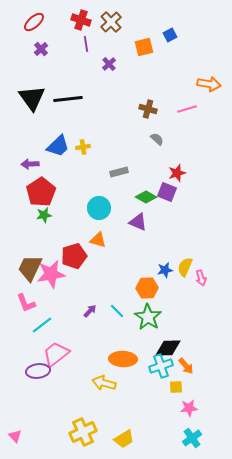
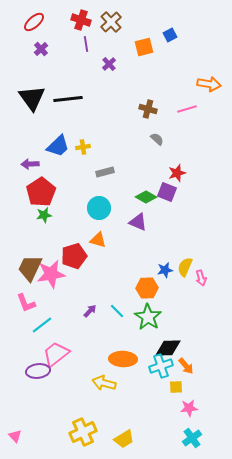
gray rectangle at (119, 172): moved 14 px left
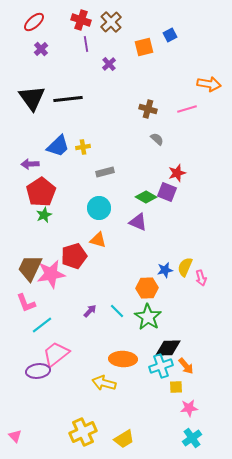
green star at (44, 215): rotated 14 degrees counterclockwise
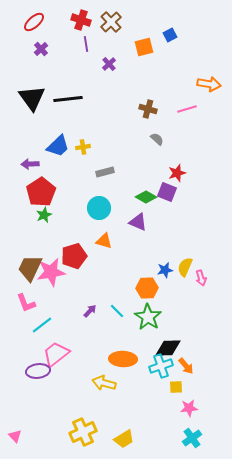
orange triangle at (98, 240): moved 6 px right, 1 px down
pink star at (51, 274): moved 2 px up
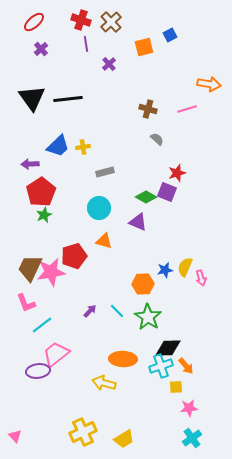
orange hexagon at (147, 288): moved 4 px left, 4 px up
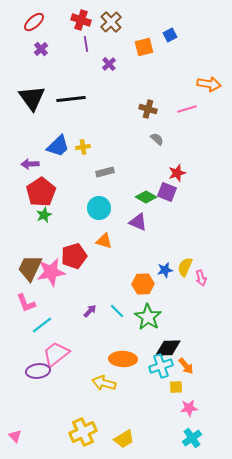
black line at (68, 99): moved 3 px right
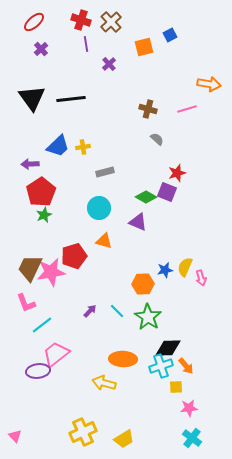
cyan cross at (192, 438): rotated 18 degrees counterclockwise
